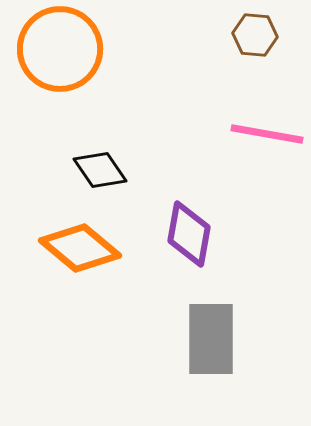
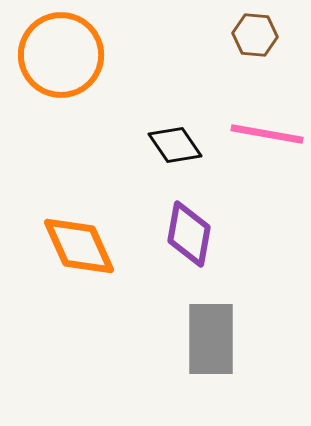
orange circle: moved 1 px right, 6 px down
black diamond: moved 75 px right, 25 px up
orange diamond: moved 1 px left, 2 px up; rotated 26 degrees clockwise
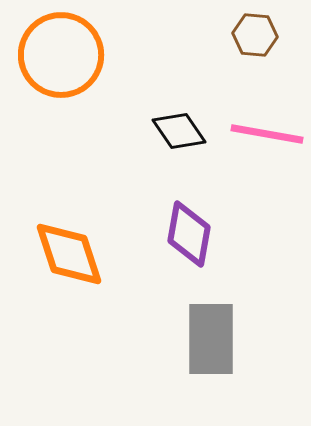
black diamond: moved 4 px right, 14 px up
orange diamond: moved 10 px left, 8 px down; rotated 6 degrees clockwise
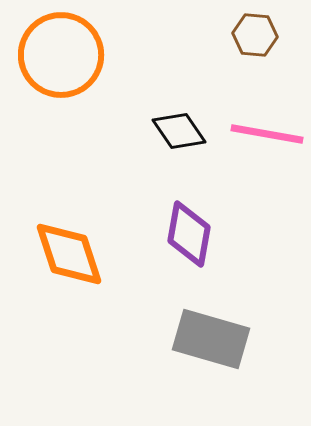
gray rectangle: rotated 74 degrees counterclockwise
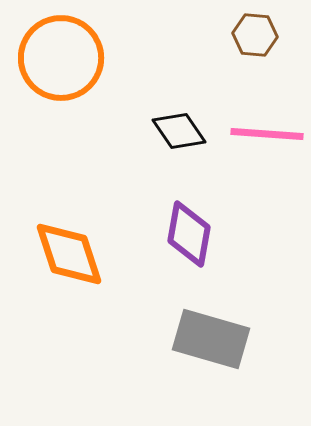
orange circle: moved 3 px down
pink line: rotated 6 degrees counterclockwise
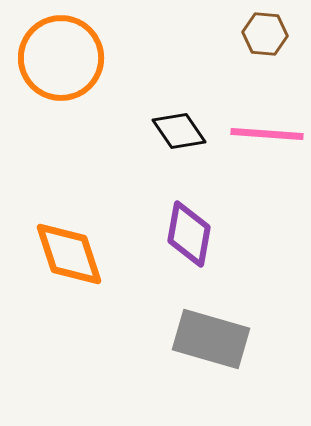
brown hexagon: moved 10 px right, 1 px up
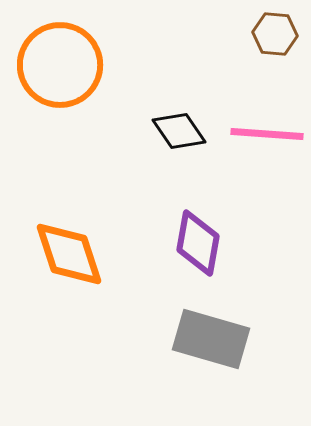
brown hexagon: moved 10 px right
orange circle: moved 1 px left, 7 px down
purple diamond: moved 9 px right, 9 px down
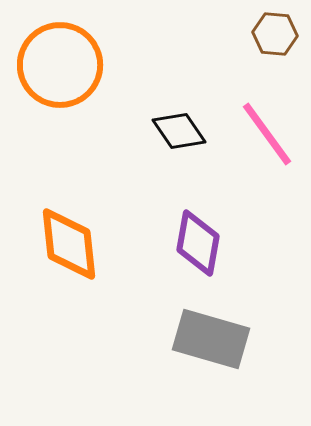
pink line: rotated 50 degrees clockwise
orange diamond: moved 10 px up; rotated 12 degrees clockwise
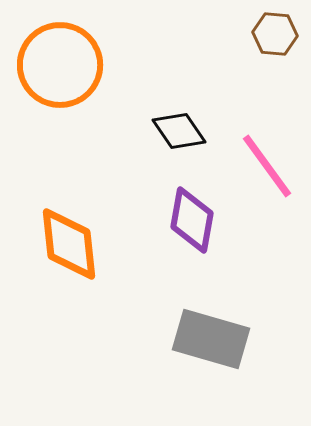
pink line: moved 32 px down
purple diamond: moved 6 px left, 23 px up
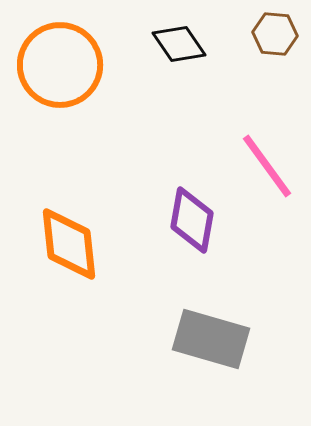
black diamond: moved 87 px up
